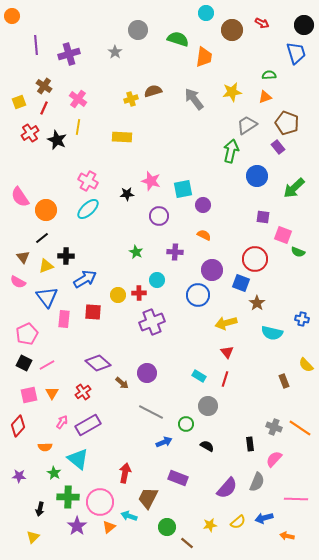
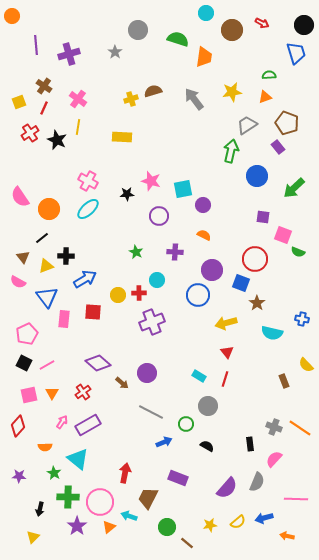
orange circle at (46, 210): moved 3 px right, 1 px up
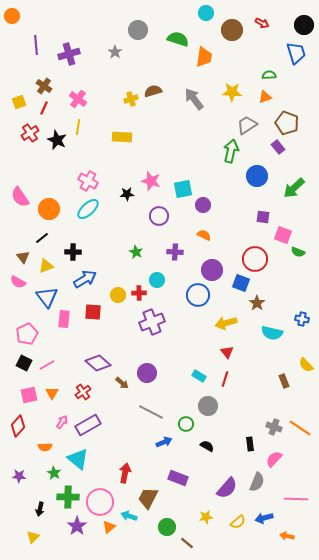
yellow star at (232, 92): rotated 12 degrees clockwise
black cross at (66, 256): moved 7 px right, 4 px up
yellow star at (210, 525): moved 4 px left, 8 px up
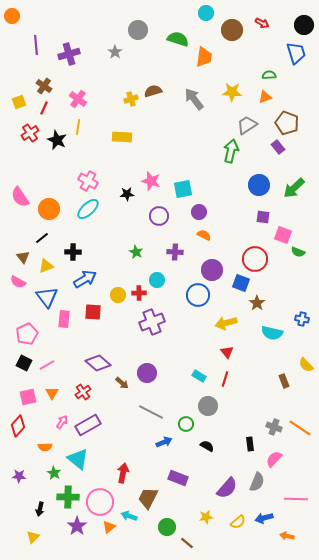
blue circle at (257, 176): moved 2 px right, 9 px down
purple circle at (203, 205): moved 4 px left, 7 px down
pink square at (29, 395): moved 1 px left, 2 px down
red arrow at (125, 473): moved 2 px left
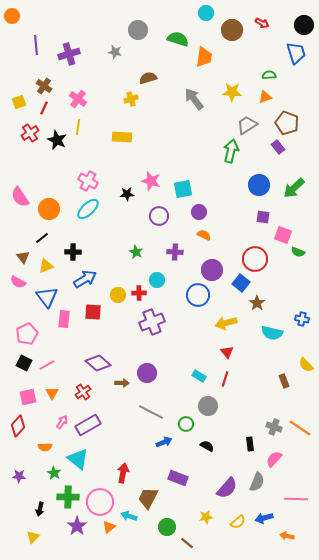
gray star at (115, 52): rotated 24 degrees counterclockwise
brown semicircle at (153, 91): moved 5 px left, 13 px up
blue square at (241, 283): rotated 18 degrees clockwise
brown arrow at (122, 383): rotated 40 degrees counterclockwise
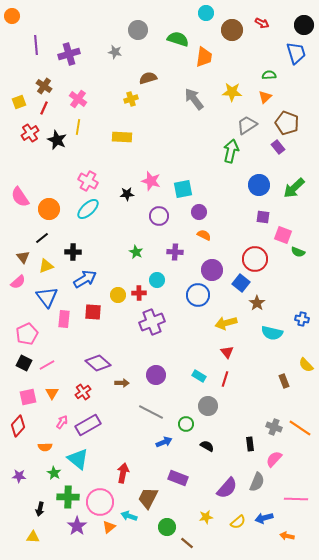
orange triangle at (265, 97): rotated 24 degrees counterclockwise
pink semicircle at (18, 282): rotated 70 degrees counterclockwise
purple circle at (147, 373): moved 9 px right, 2 px down
yellow triangle at (33, 537): rotated 48 degrees clockwise
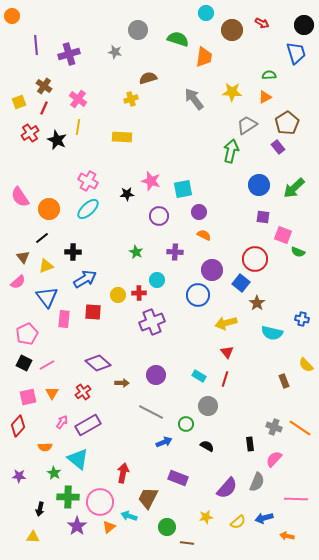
orange triangle at (265, 97): rotated 16 degrees clockwise
brown pentagon at (287, 123): rotated 20 degrees clockwise
brown line at (187, 543): rotated 32 degrees counterclockwise
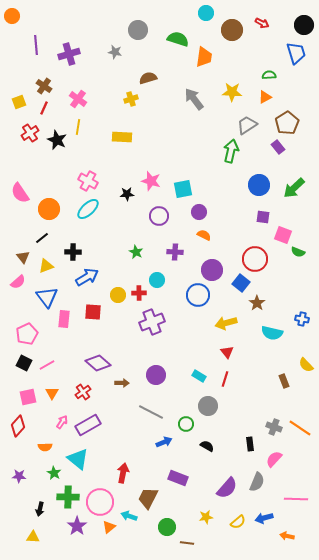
pink semicircle at (20, 197): moved 4 px up
blue arrow at (85, 279): moved 2 px right, 2 px up
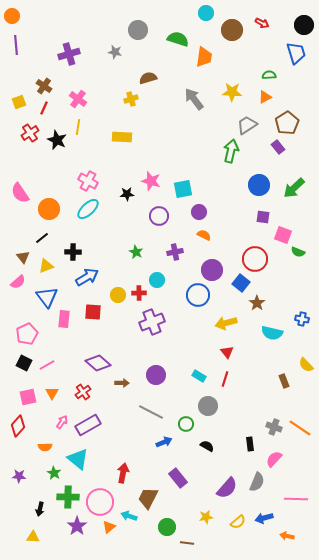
purple line at (36, 45): moved 20 px left
purple cross at (175, 252): rotated 14 degrees counterclockwise
purple rectangle at (178, 478): rotated 30 degrees clockwise
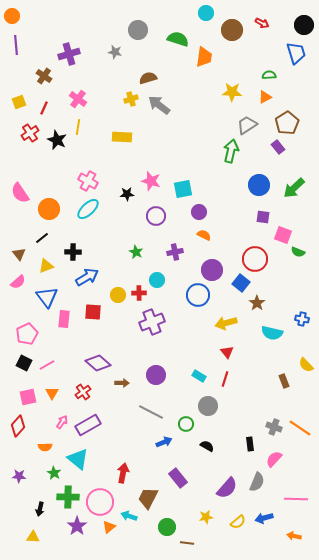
brown cross at (44, 86): moved 10 px up
gray arrow at (194, 99): moved 35 px left, 6 px down; rotated 15 degrees counterclockwise
purple circle at (159, 216): moved 3 px left
brown triangle at (23, 257): moved 4 px left, 3 px up
orange arrow at (287, 536): moved 7 px right
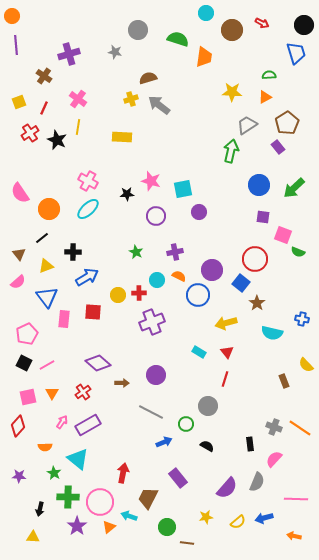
orange semicircle at (204, 235): moved 25 px left, 41 px down
cyan rectangle at (199, 376): moved 24 px up
